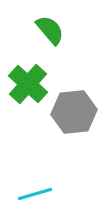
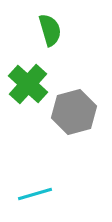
green semicircle: rotated 24 degrees clockwise
gray hexagon: rotated 9 degrees counterclockwise
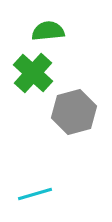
green semicircle: moved 2 px left, 1 px down; rotated 80 degrees counterclockwise
green cross: moved 5 px right, 11 px up
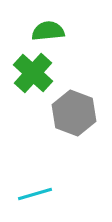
gray hexagon: moved 1 px down; rotated 24 degrees counterclockwise
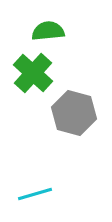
gray hexagon: rotated 6 degrees counterclockwise
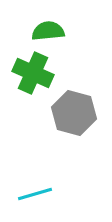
green cross: rotated 18 degrees counterclockwise
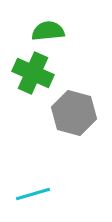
cyan line: moved 2 px left
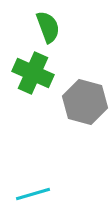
green semicircle: moved 4 px up; rotated 76 degrees clockwise
gray hexagon: moved 11 px right, 11 px up
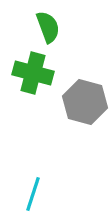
green cross: rotated 9 degrees counterclockwise
cyan line: rotated 56 degrees counterclockwise
